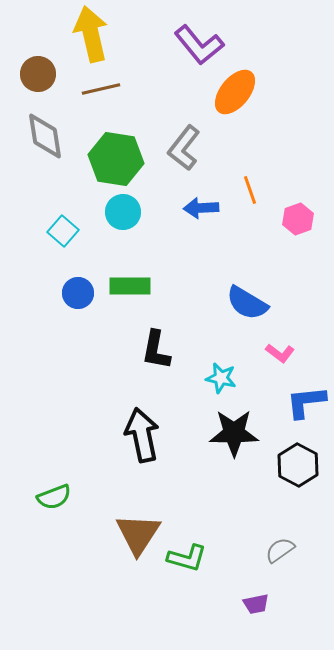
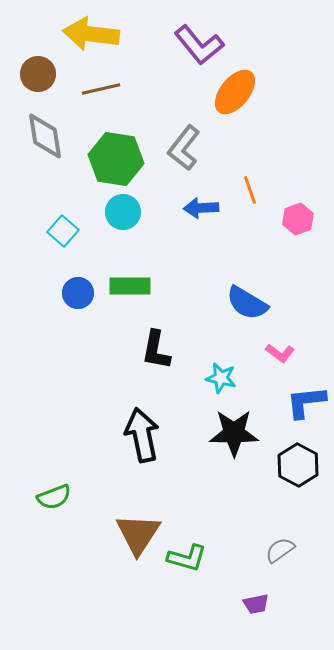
yellow arrow: rotated 70 degrees counterclockwise
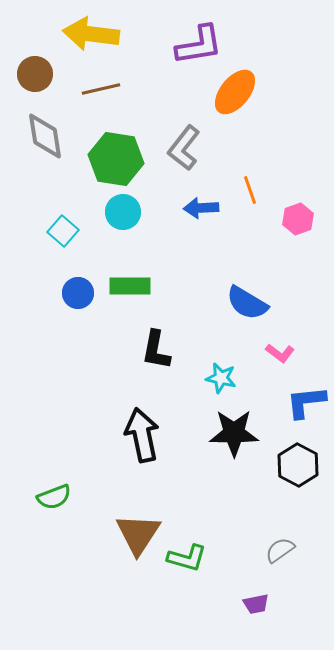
purple L-shape: rotated 60 degrees counterclockwise
brown circle: moved 3 px left
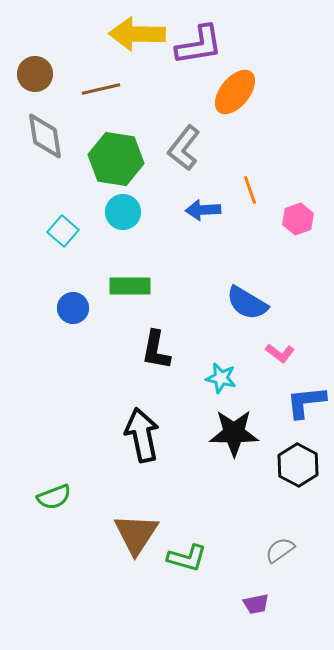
yellow arrow: moved 46 px right; rotated 6 degrees counterclockwise
blue arrow: moved 2 px right, 2 px down
blue circle: moved 5 px left, 15 px down
brown triangle: moved 2 px left
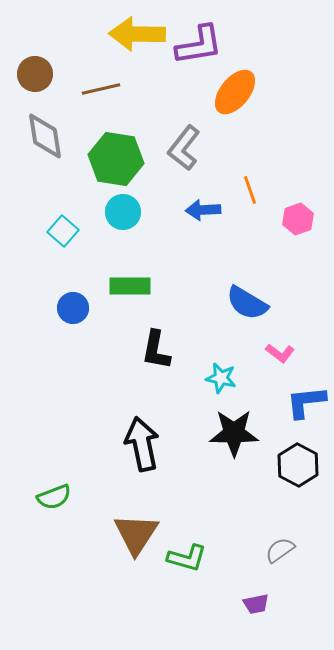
black arrow: moved 9 px down
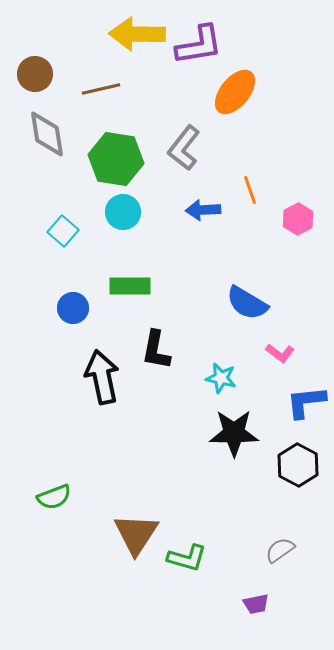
gray diamond: moved 2 px right, 2 px up
pink hexagon: rotated 8 degrees counterclockwise
black arrow: moved 40 px left, 67 px up
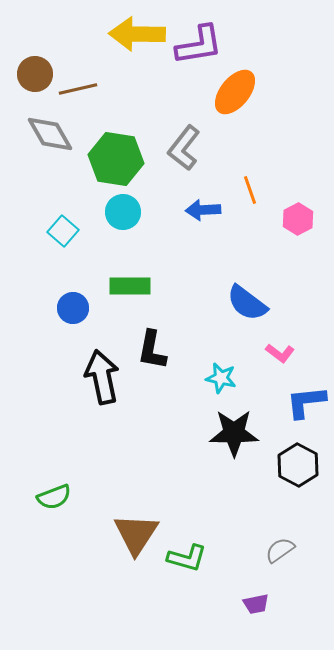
brown line: moved 23 px left
gray diamond: moved 3 px right; rotated 21 degrees counterclockwise
blue semicircle: rotated 6 degrees clockwise
black L-shape: moved 4 px left
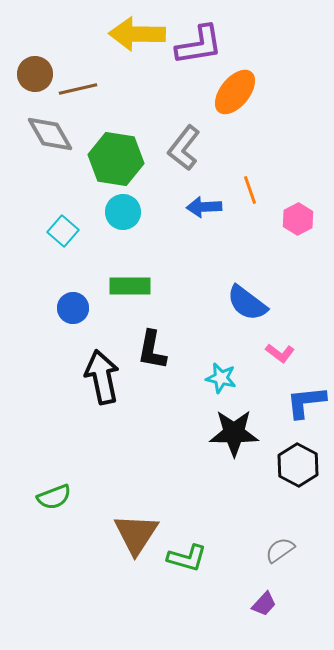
blue arrow: moved 1 px right, 3 px up
purple trapezoid: moved 8 px right; rotated 36 degrees counterclockwise
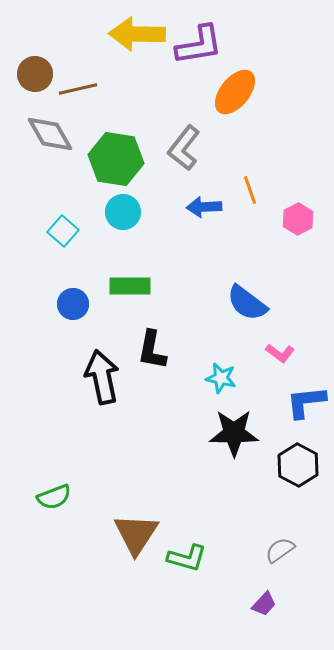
blue circle: moved 4 px up
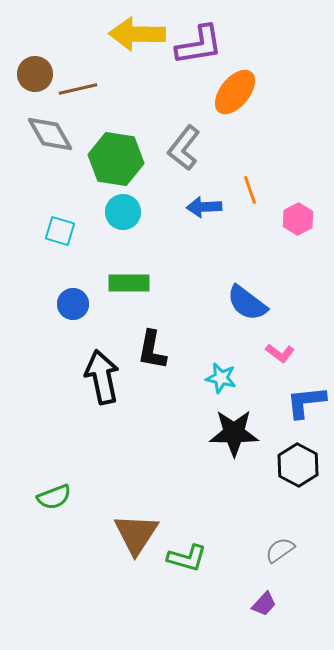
cyan square: moved 3 px left; rotated 24 degrees counterclockwise
green rectangle: moved 1 px left, 3 px up
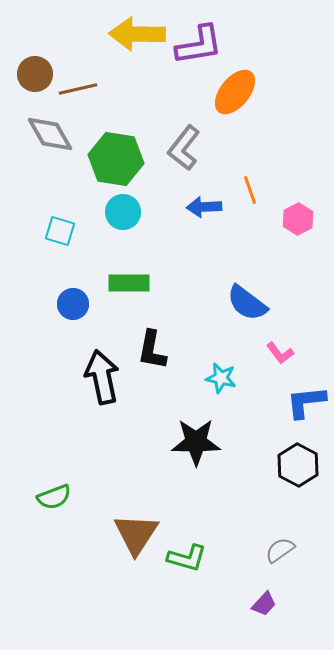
pink L-shape: rotated 16 degrees clockwise
black star: moved 38 px left, 9 px down
